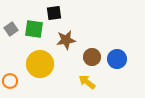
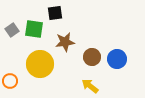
black square: moved 1 px right
gray square: moved 1 px right, 1 px down
brown star: moved 1 px left, 2 px down
yellow arrow: moved 3 px right, 4 px down
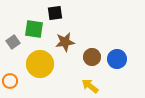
gray square: moved 1 px right, 12 px down
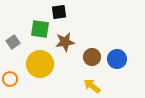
black square: moved 4 px right, 1 px up
green square: moved 6 px right
orange circle: moved 2 px up
yellow arrow: moved 2 px right
